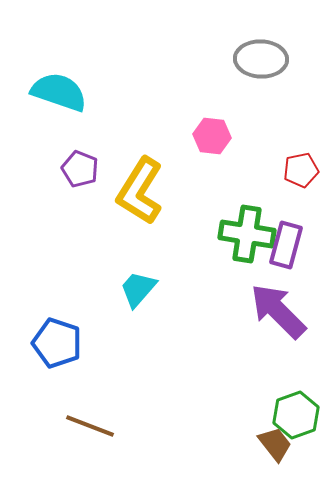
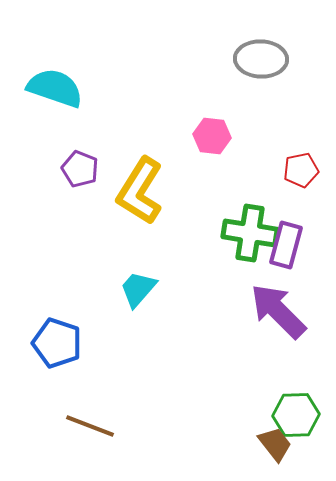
cyan semicircle: moved 4 px left, 4 px up
green cross: moved 3 px right, 1 px up
green hexagon: rotated 18 degrees clockwise
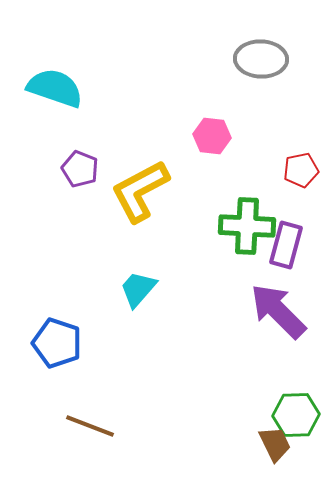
yellow L-shape: rotated 30 degrees clockwise
green cross: moved 3 px left, 7 px up; rotated 6 degrees counterclockwise
brown trapezoid: rotated 12 degrees clockwise
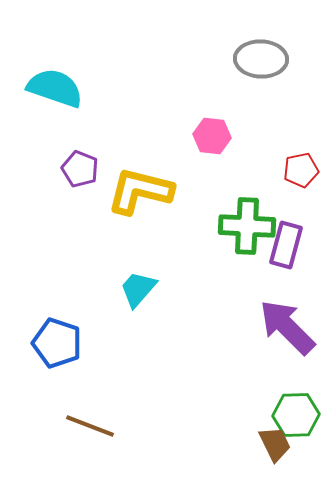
yellow L-shape: rotated 42 degrees clockwise
purple arrow: moved 9 px right, 16 px down
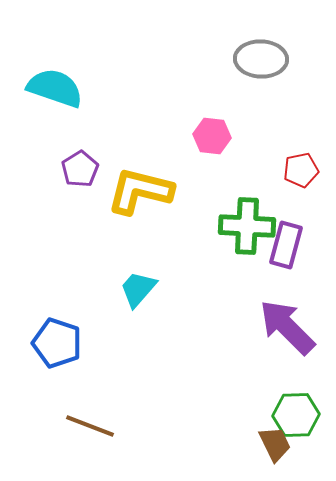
purple pentagon: rotated 18 degrees clockwise
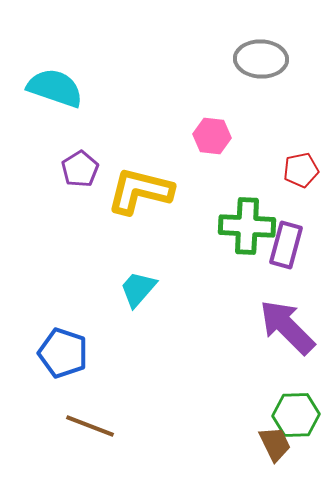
blue pentagon: moved 6 px right, 10 px down
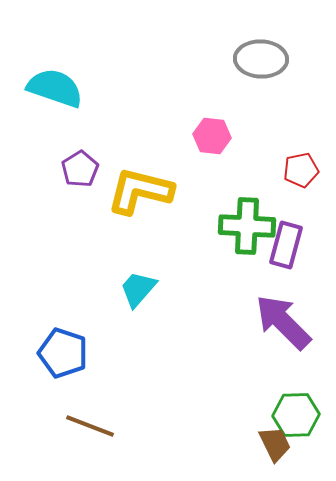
purple arrow: moved 4 px left, 5 px up
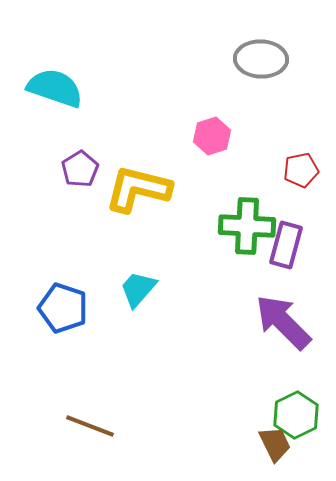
pink hexagon: rotated 24 degrees counterclockwise
yellow L-shape: moved 2 px left, 2 px up
blue pentagon: moved 45 px up
green hexagon: rotated 24 degrees counterclockwise
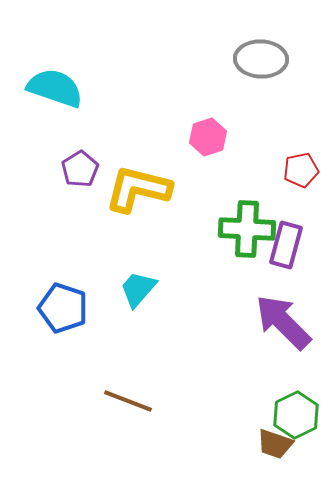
pink hexagon: moved 4 px left, 1 px down
green cross: moved 3 px down
brown line: moved 38 px right, 25 px up
brown trapezoid: rotated 135 degrees clockwise
